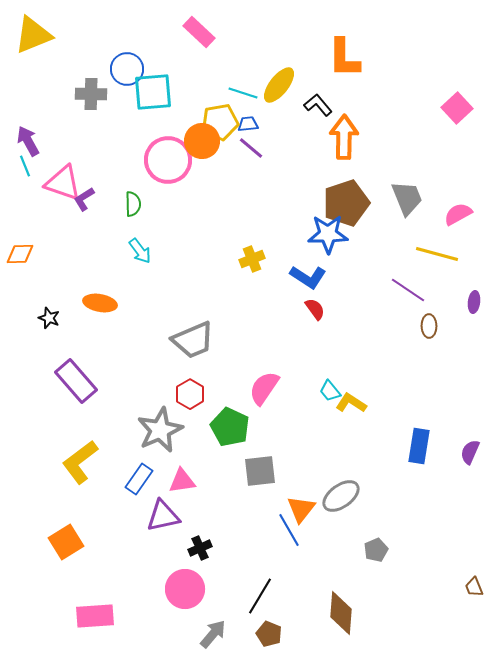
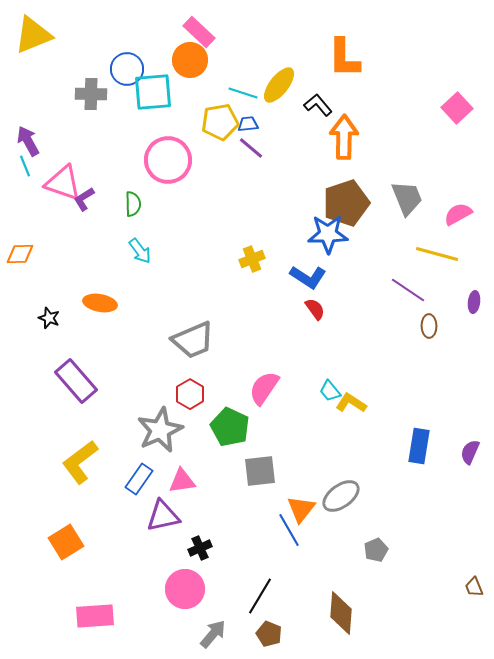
orange circle at (202, 141): moved 12 px left, 81 px up
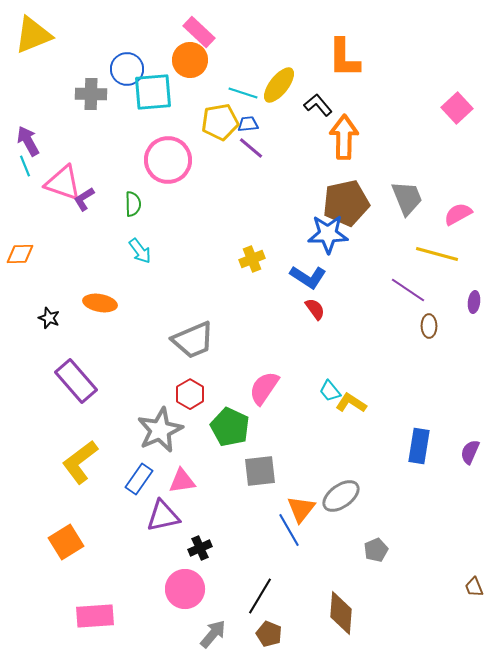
brown pentagon at (346, 203): rotated 6 degrees clockwise
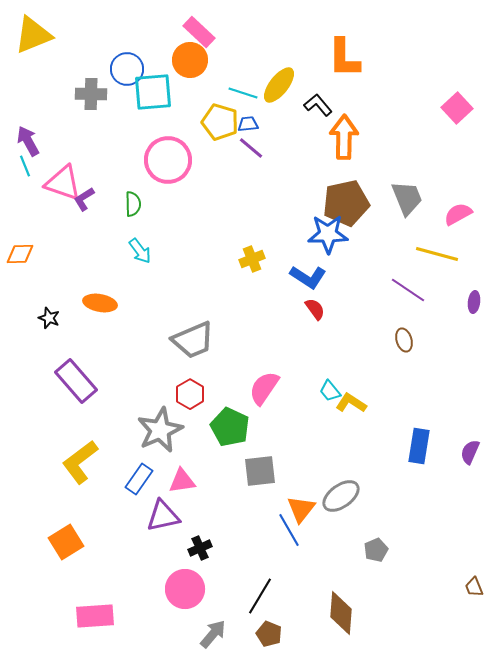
yellow pentagon at (220, 122): rotated 27 degrees clockwise
brown ellipse at (429, 326): moved 25 px left, 14 px down; rotated 15 degrees counterclockwise
